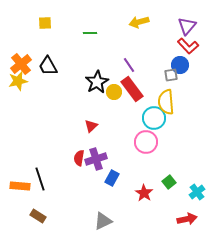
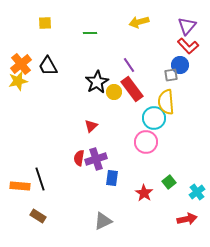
blue rectangle: rotated 21 degrees counterclockwise
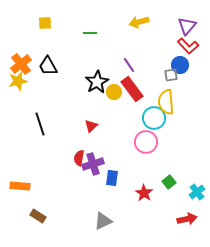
purple cross: moved 3 px left, 5 px down
black line: moved 55 px up
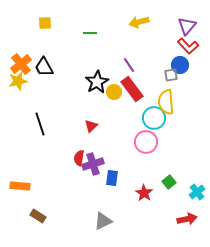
black trapezoid: moved 4 px left, 1 px down
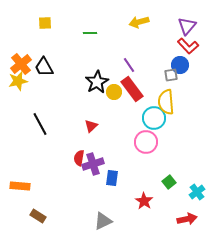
black line: rotated 10 degrees counterclockwise
red star: moved 8 px down
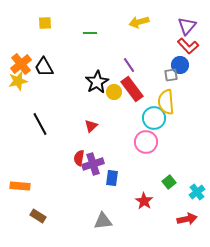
gray triangle: rotated 18 degrees clockwise
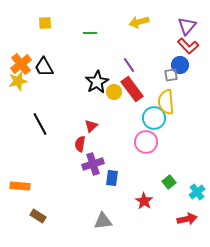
red semicircle: moved 1 px right, 14 px up
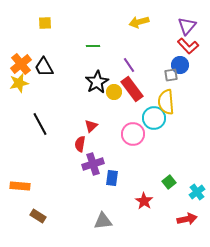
green line: moved 3 px right, 13 px down
yellow star: moved 1 px right, 2 px down
pink circle: moved 13 px left, 8 px up
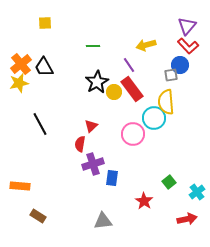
yellow arrow: moved 7 px right, 23 px down
